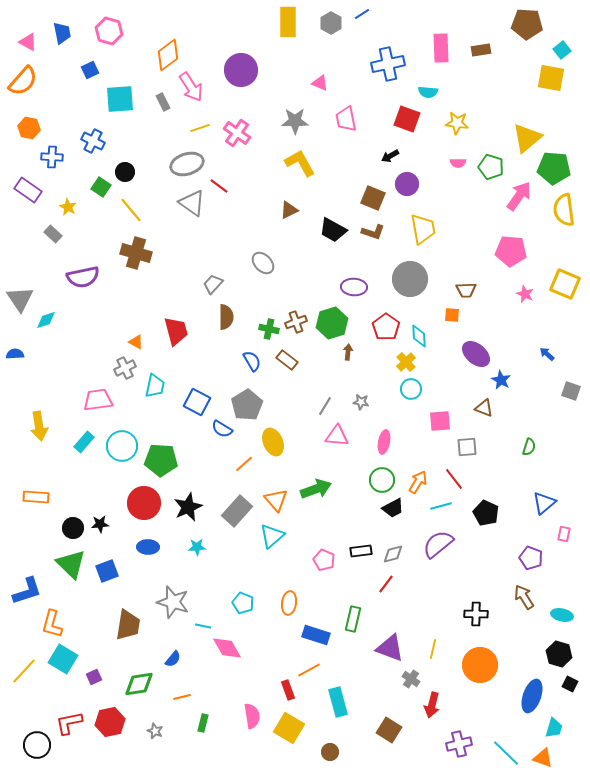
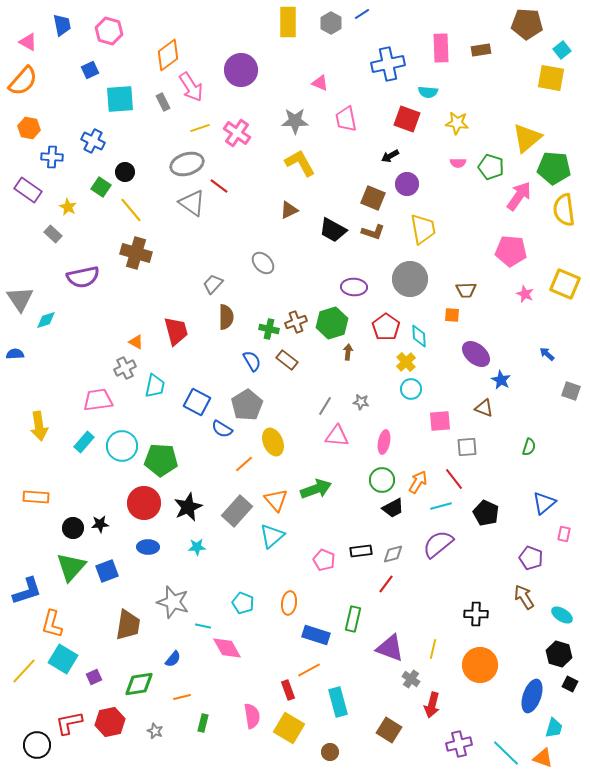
blue trapezoid at (62, 33): moved 8 px up
green triangle at (71, 564): moved 3 px down; rotated 28 degrees clockwise
cyan ellipse at (562, 615): rotated 20 degrees clockwise
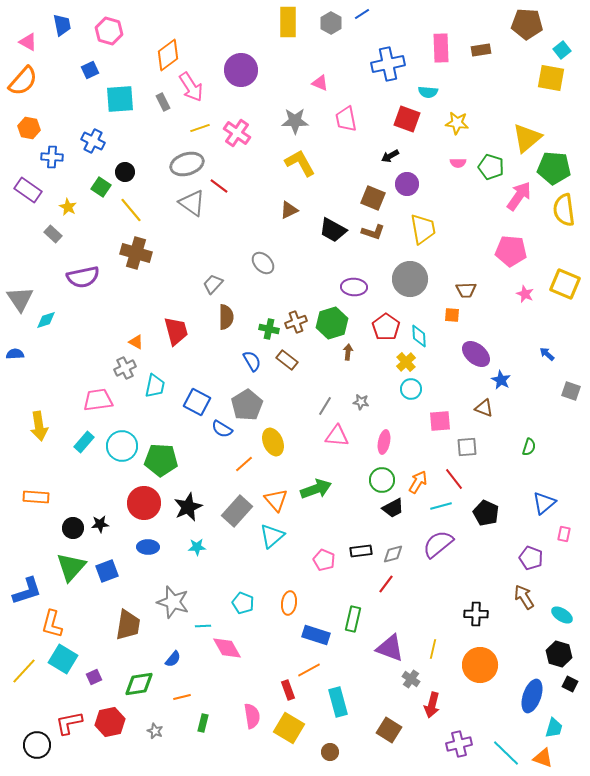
cyan line at (203, 626): rotated 14 degrees counterclockwise
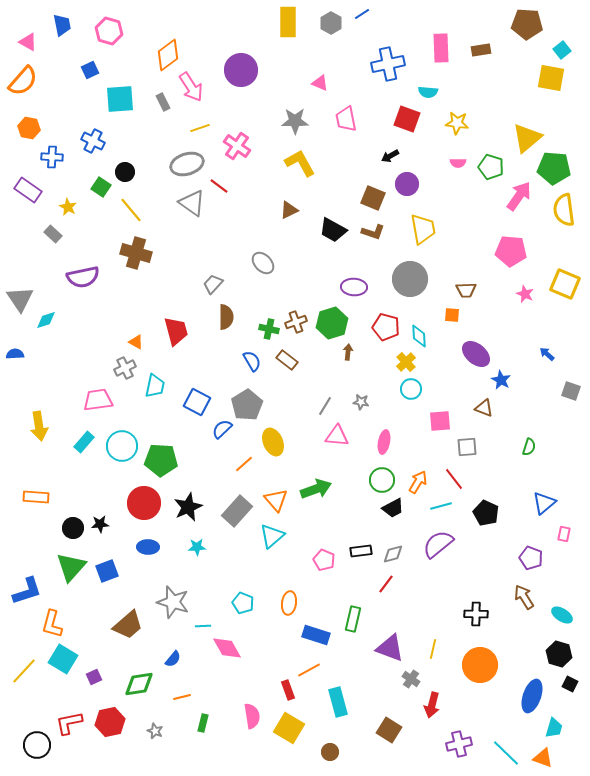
pink cross at (237, 133): moved 13 px down
red pentagon at (386, 327): rotated 20 degrees counterclockwise
blue semicircle at (222, 429): rotated 105 degrees clockwise
brown trapezoid at (128, 625): rotated 40 degrees clockwise
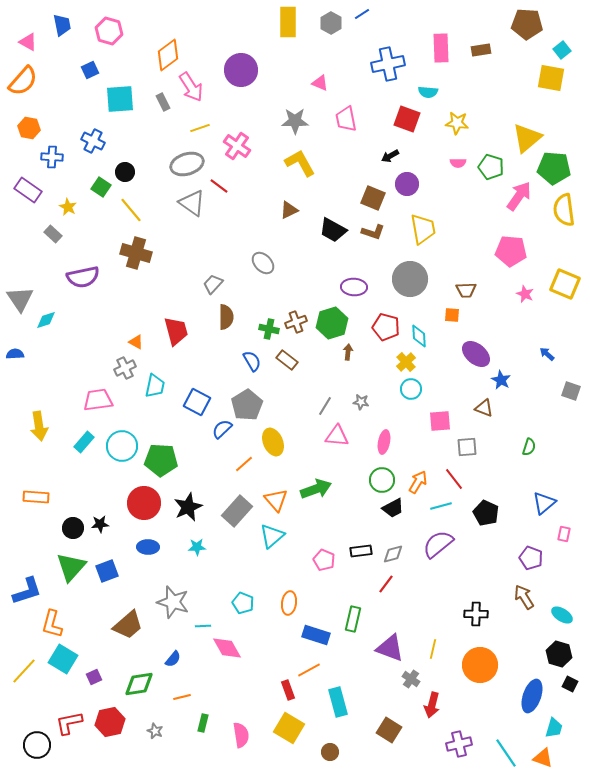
pink semicircle at (252, 716): moved 11 px left, 19 px down
cyan line at (506, 753): rotated 12 degrees clockwise
